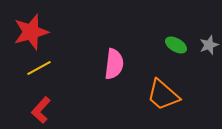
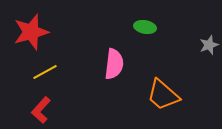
green ellipse: moved 31 px left, 18 px up; rotated 20 degrees counterclockwise
yellow line: moved 6 px right, 4 px down
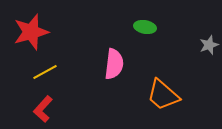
red L-shape: moved 2 px right, 1 px up
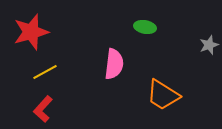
orange trapezoid: rotated 9 degrees counterclockwise
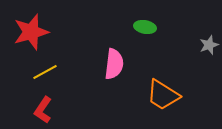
red L-shape: moved 1 px down; rotated 8 degrees counterclockwise
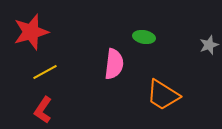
green ellipse: moved 1 px left, 10 px down
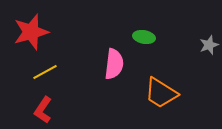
orange trapezoid: moved 2 px left, 2 px up
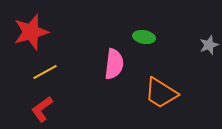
red L-shape: moved 1 px left, 1 px up; rotated 20 degrees clockwise
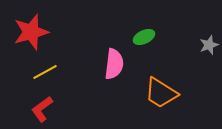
green ellipse: rotated 35 degrees counterclockwise
